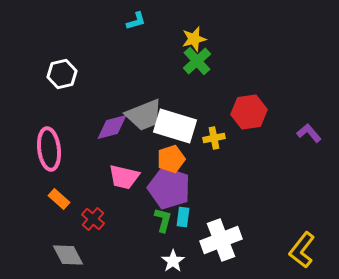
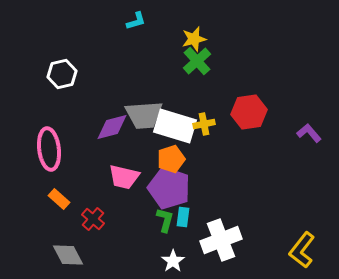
gray trapezoid: rotated 18 degrees clockwise
yellow cross: moved 10 px left, 14 px up
green L-shape: moved 2 px right
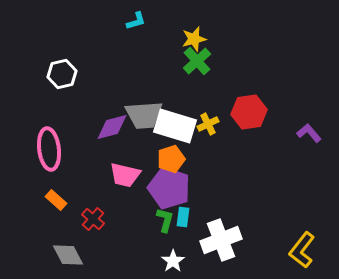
yellow cross: moved 4 px right; rotated 15 degrees counterclockwise
pink trapezoid: moved 1 px right, 2 px up
orange rectangle: moved 3 px left, 1 px down
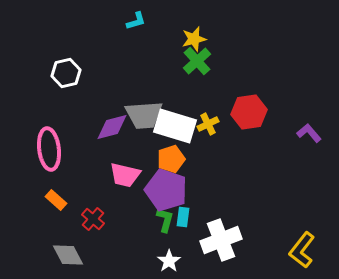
white hexagon: moved 4 px right, 1 px up
purple pentagon: moved 3 px left, 2 px down
white star: moved 4 px left
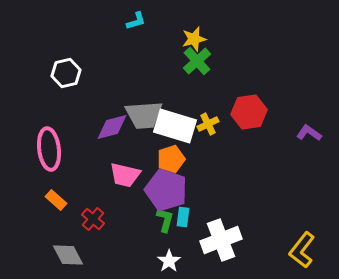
purple L-shape: rotated 15 degrees counterclockwise
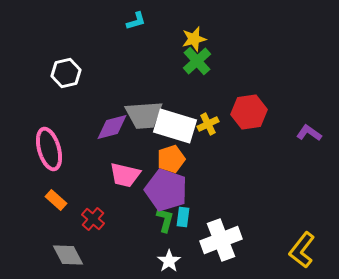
pink ellipse: rotated 9 degrees counterclockwise
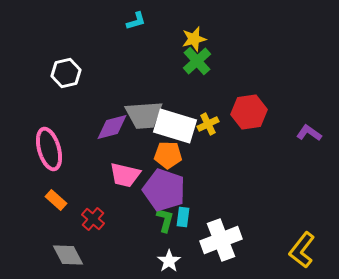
orange pentagon: moved 3 px left, 4 px up; rotated 20 degrees clockwise
purple pentagon: moved 2 px left
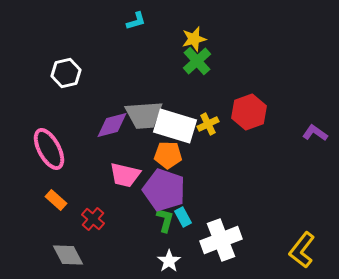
red hexagon: rotated 12 degrees counterclockwise
purple diamond: moved 2 px up
purple L-shape: moved 6 px right
pink ellipse: rotated 12 degrees counterclockwise
cyan rectangle: rotated 36 degrees counterclockwise
